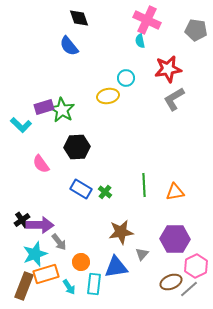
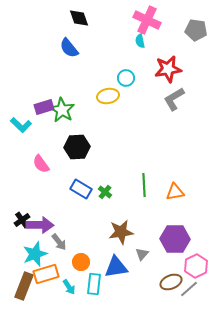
blue semicircle: moved 2 px down
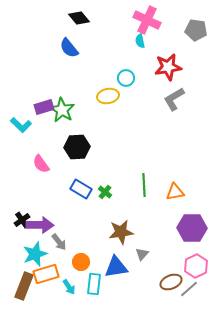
black diamond: rotated 20 degrees counterclockwise
red star: moved 2 px up
purple hexagon: moved 17 px right, 11 px up
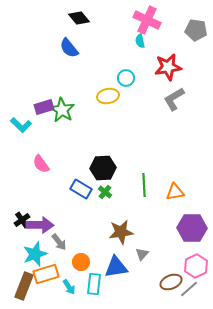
black hexagon: moved 26 px right, 21 px down
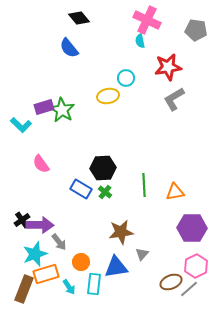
brown rectangle: moved 3 px down
